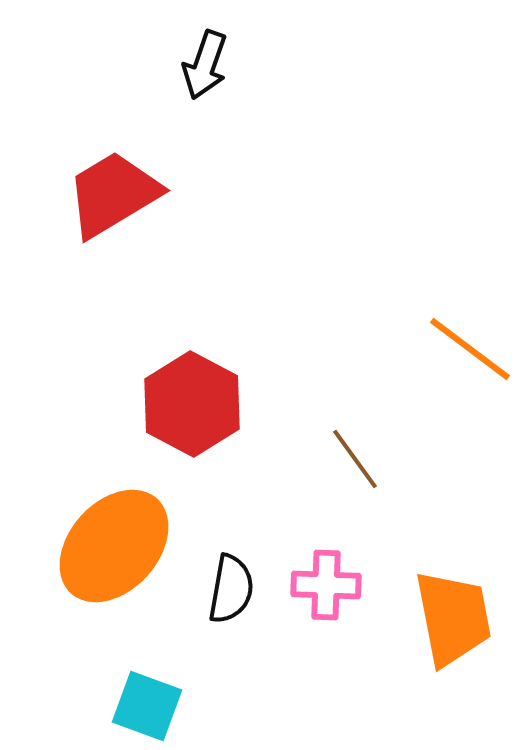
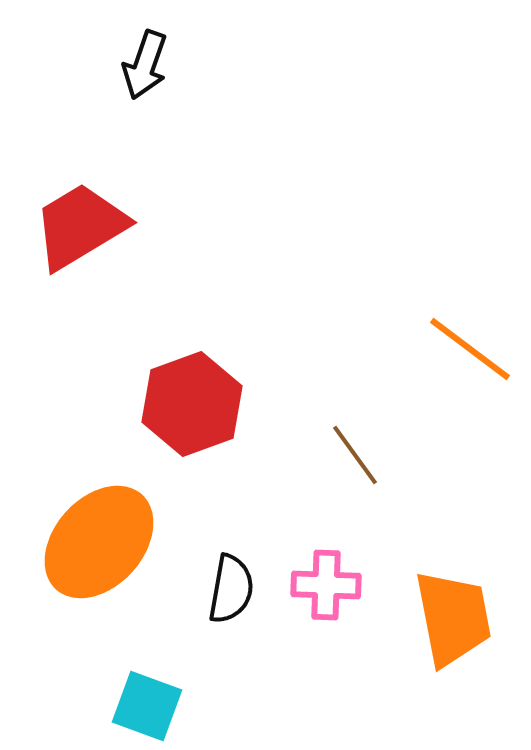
black arrow: moved 60 px left
red trapezoid: moved 33 px left, 32 px down
red hexagon: rotated 12 degrees clockwise
brown line: moved 4 px up
orange ellipse: moved 15 px left, 4 px up
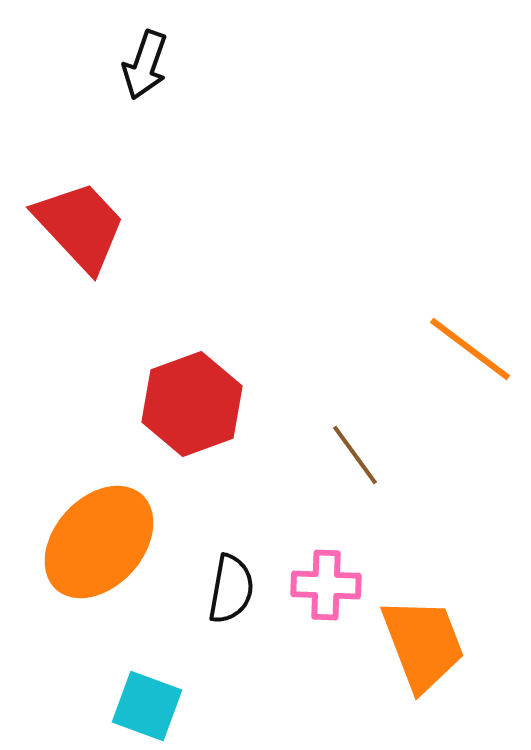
red trapezoid: rotated 78 degrees clockwise
orange trapezoid: moved 30 px left, 26 px down; rotated 10 degrees counterclockwise
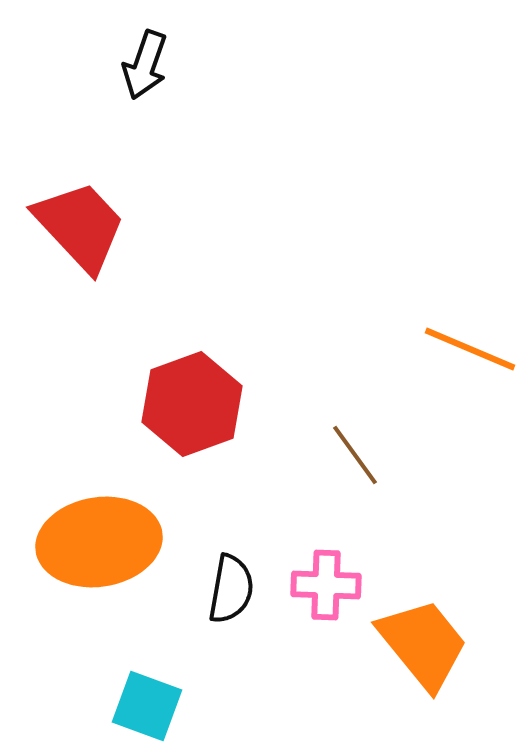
orange line: rotated 14 degrees counterclockwise
orange ellipse: rotated 39 degrees clockwise
orange trapezoid: rotated 18 degrees counterclockwise
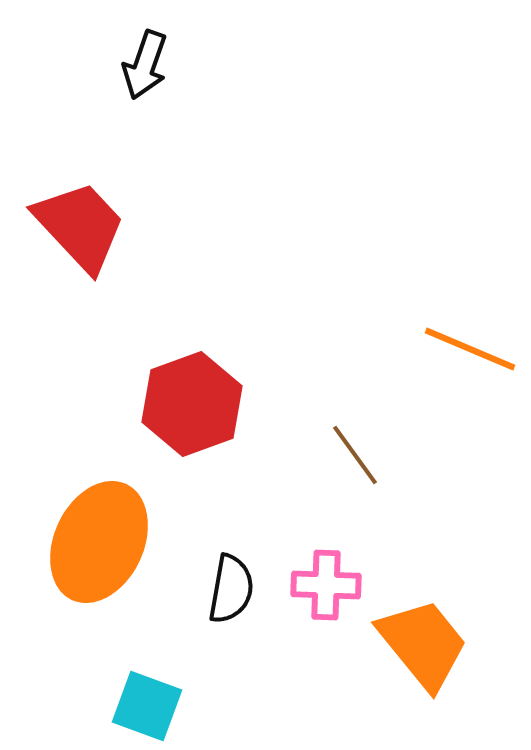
orange ellipse: rotated 56 degrees counterclockwise
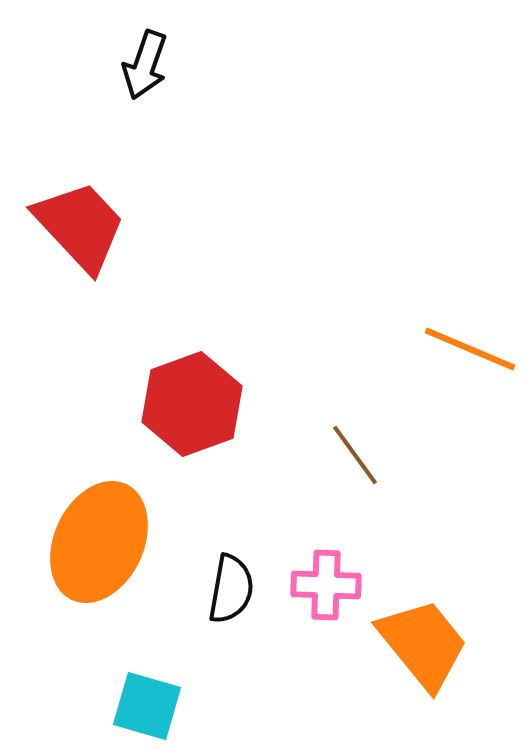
cyan square: rotated 4 degrees counterclockwise
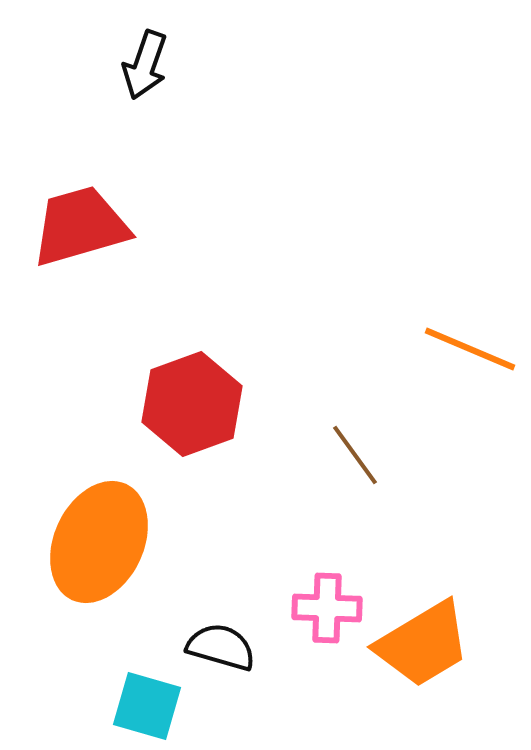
red trapezoid: rotated 63 degrees counterclockwise
pink cross: moved 1 px right, 23 px down
black semicircle: moved 10 px left, 58 px down; rotated 84 degrees counterclockwise
orange trapezoid: rotated 98 degrees clockwise
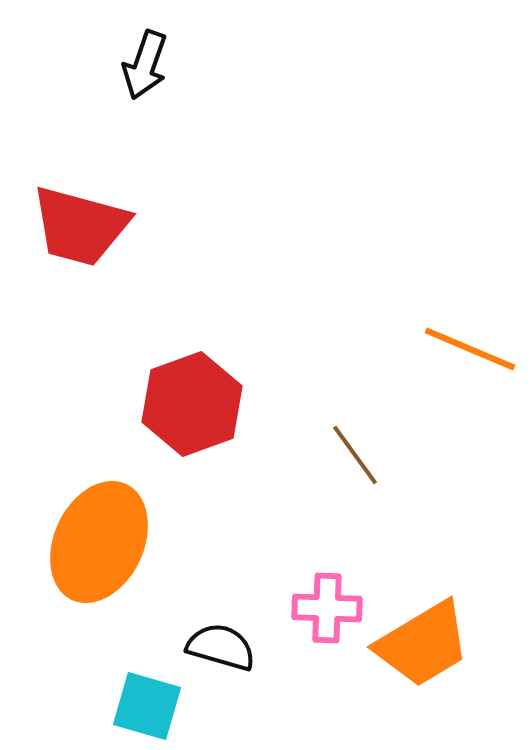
red trapezoid: rotated 149 degrees counterclockwise
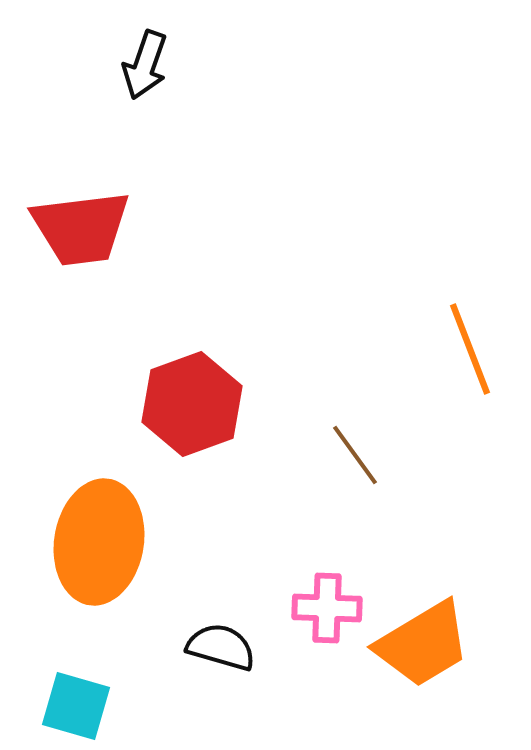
red trapezoid: moved 1 px right, 2 px down; rotated 22 degrees counterclockwise
orange line: rotated 46 degrees clockwise
orange ellipse: rotated 16 degrees counterclockwise
cyan square: moved 71 px left
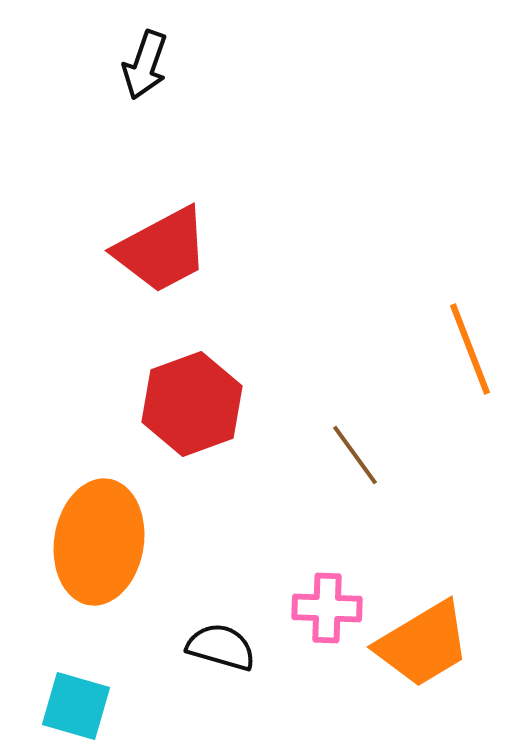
red trapezoid: moved 81 px right, 22 px down; rotated 21 degrees counterclockwise
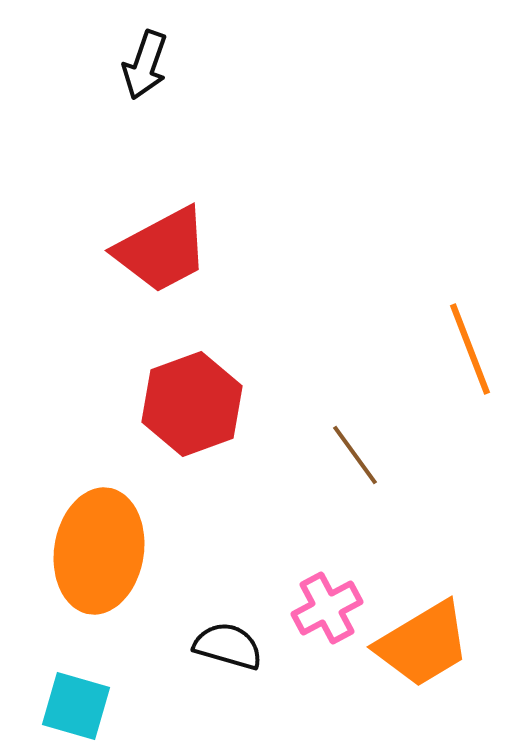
orange ellipse: moved 9 px down
pink cross: rotated 30 degrees counterclockwise
black semicircle: moved 7 px right, 1 px up
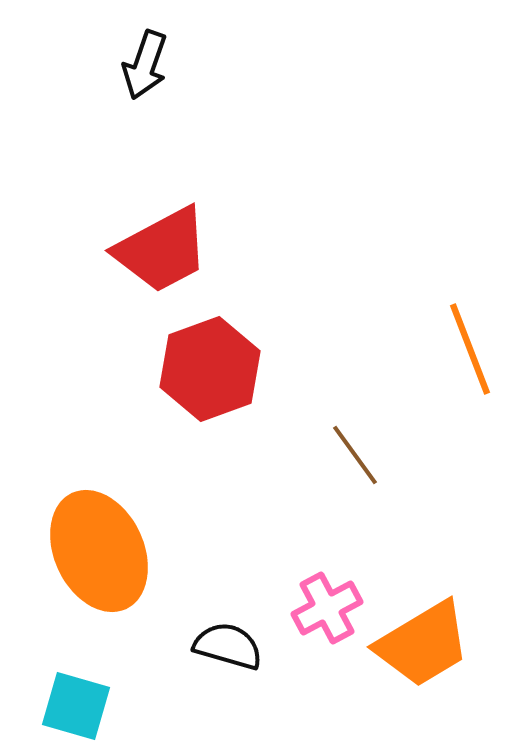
red hexagon: moved 18 px right, 35 px up
orange ellipse: rotated 34 degrees counterclockwise
